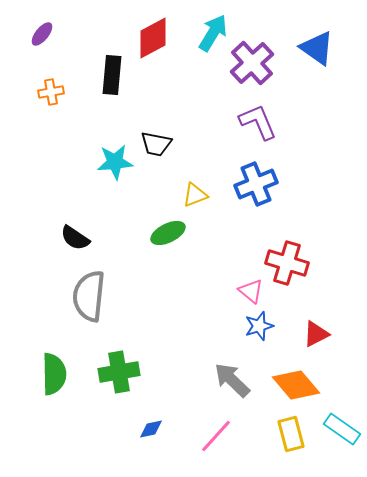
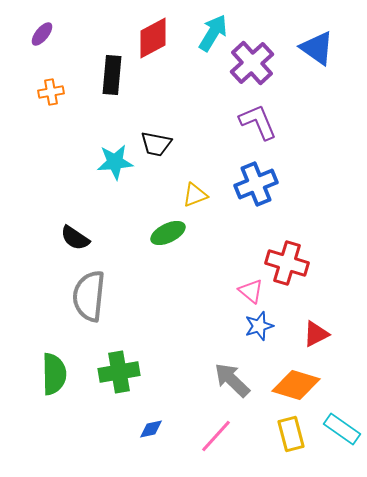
orange diamond: rotated 33 degrees counterclockwise
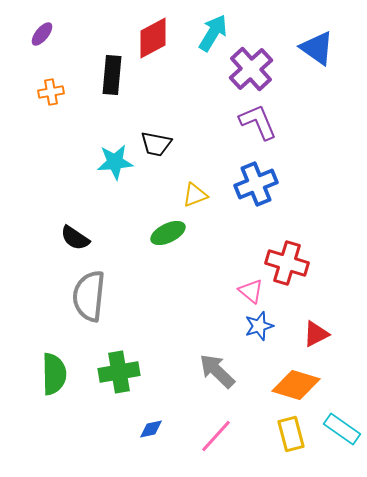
purple cross: moved 1 px left, 6 px down
gray arrow: moved 15 px left, 9 px up
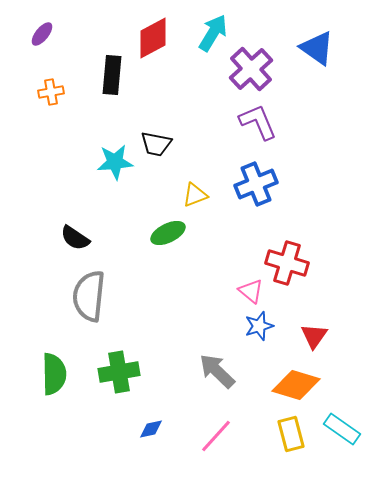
red triangle: moved 2 px left, 2 px down; rotated 28 degrees counterclockwise
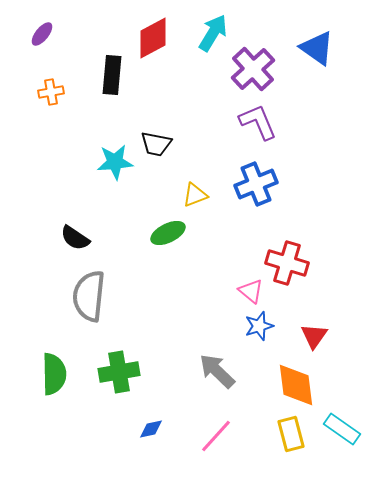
purple cross: moved 2 px right
orange diamond: rotated 66 degrees clockwise
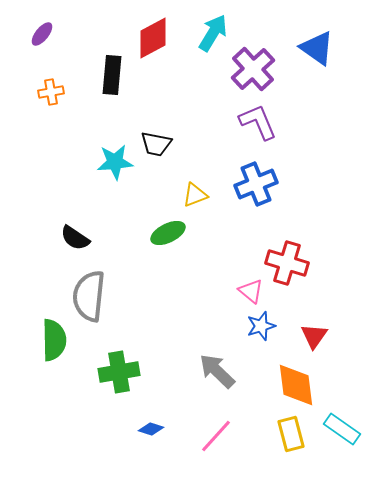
blue star: moved 2 px right
green semicircle: moved 34 px up
blue diamond: rotated 30 degrees clockwise
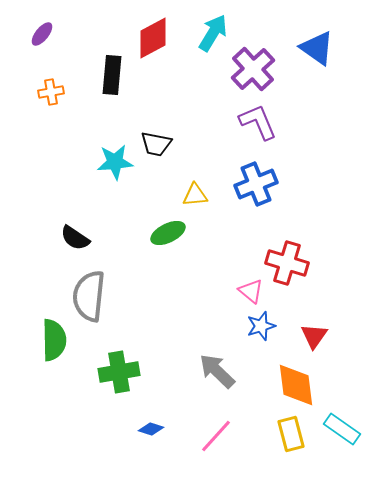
yellow triangle: rotated 16 degrees clockwise
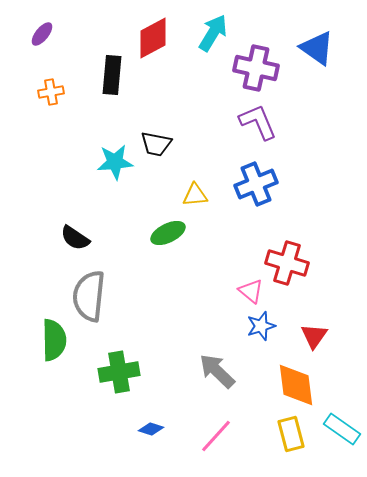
purple cross: moved 3 px right, 1 px up; rotated 36 degrees counterclockwise
